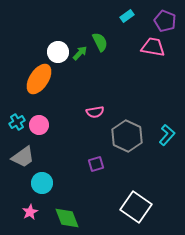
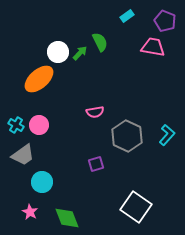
orange ellipse: rotated 16 degrees clockwise
cyan cross: moved 1 px left, 3 px down; rotated 28 degrees counterclockwise
gray trapezoid: moved 2 px up
cyan circle: moved 1 px up
pink star: rotated 14 degrees counterclockwise
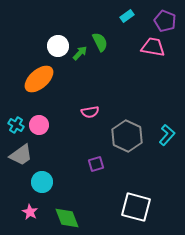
white circle: moved 6 px up
pink semicircle: moved 5 px left
gray trapezoid: moved 2 px left
white square: rotated 20 degrees counterclockwise
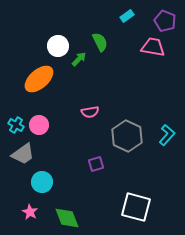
green arrow: moved 1 px left, 6 px down
gray trapezoid: moved 2 px right, 1 px up
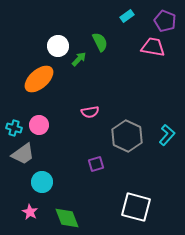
cyan cross: moved 2 px left, 3 px down; rotated 14 degrees counterclockwise
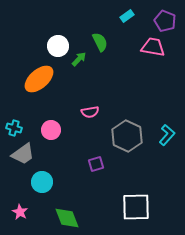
pink circle: moved 12 px right, 5 px down
white square: rotated 16 degrees counterclockwise
pink star: moved 10 px left
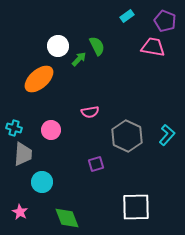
green semicircle: moved 3 px left, 4 px down
gray trapezoid: rotated 50 degrees counterclockwise
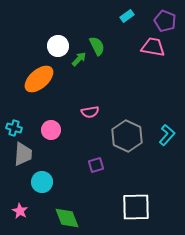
purple square: moved 1 px down
pink star: moved 1 px up
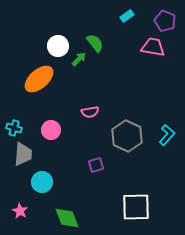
green semicircle: moved 2 px left, 3 px up; rotated 12 degrees counterclockwise
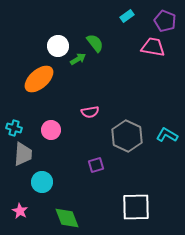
green arrow: moved 1 px left; rotated 14 degrees clockwise
cyan L-shape: rotated 100 degrees counterclockwise
